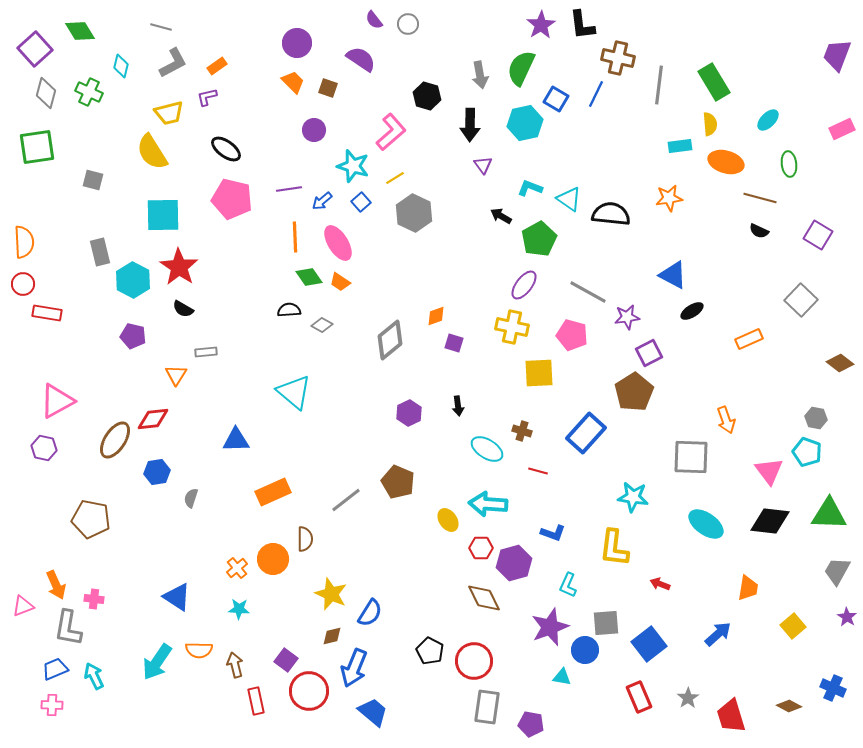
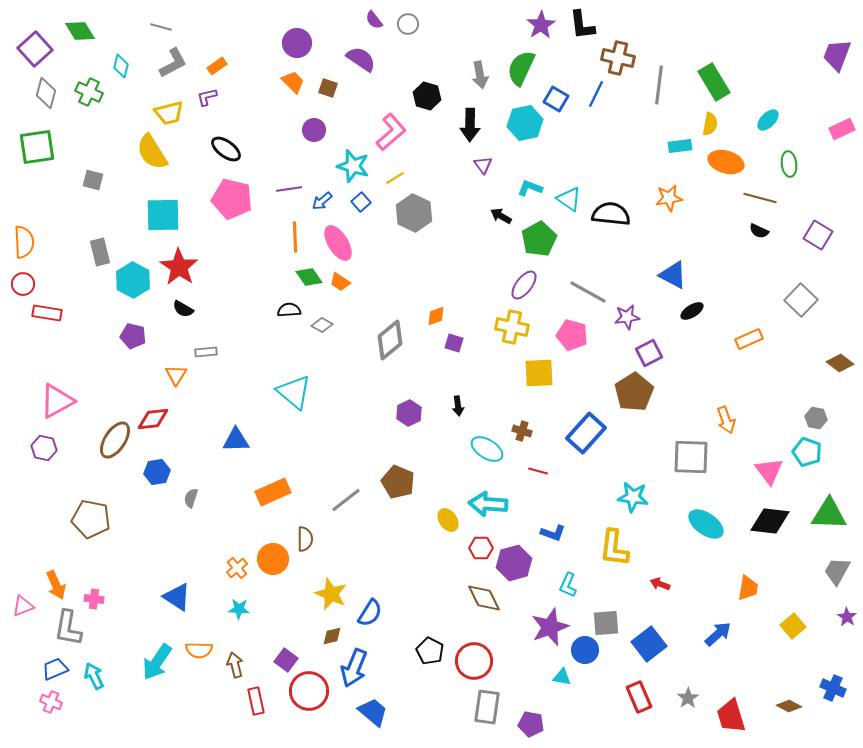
yellow semicircle at (710, 124): rotated 15 degrees clockwise
pink cross at (52, 705): moved 1 px left, 3 px up; rotated 20 degrees clockwise
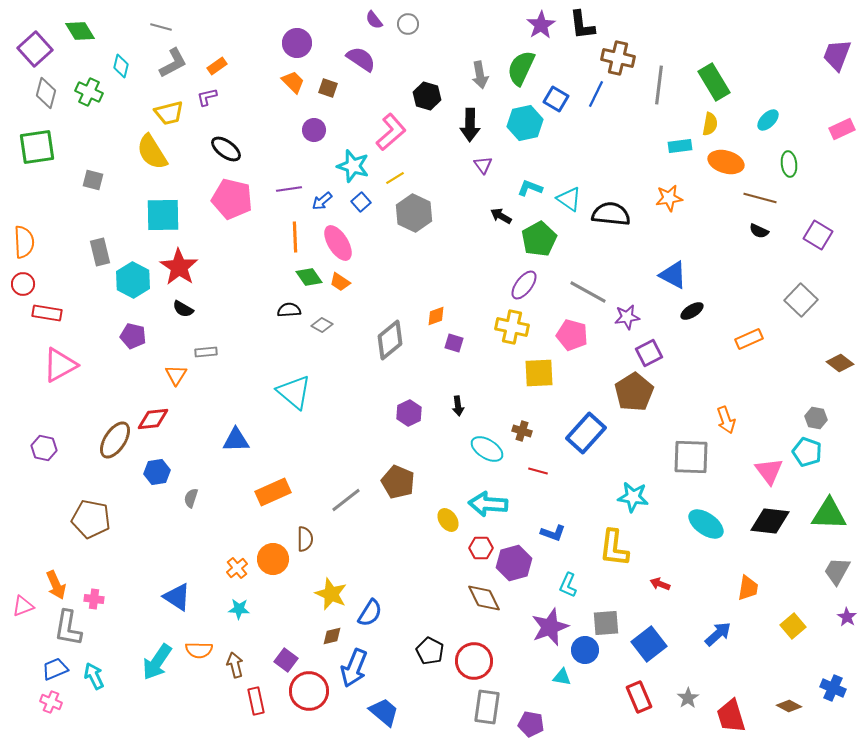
pink triangle at (57, 401): moved 3 px right, 36 px up
blue trapezoid at (373, 712): moved 11 px right
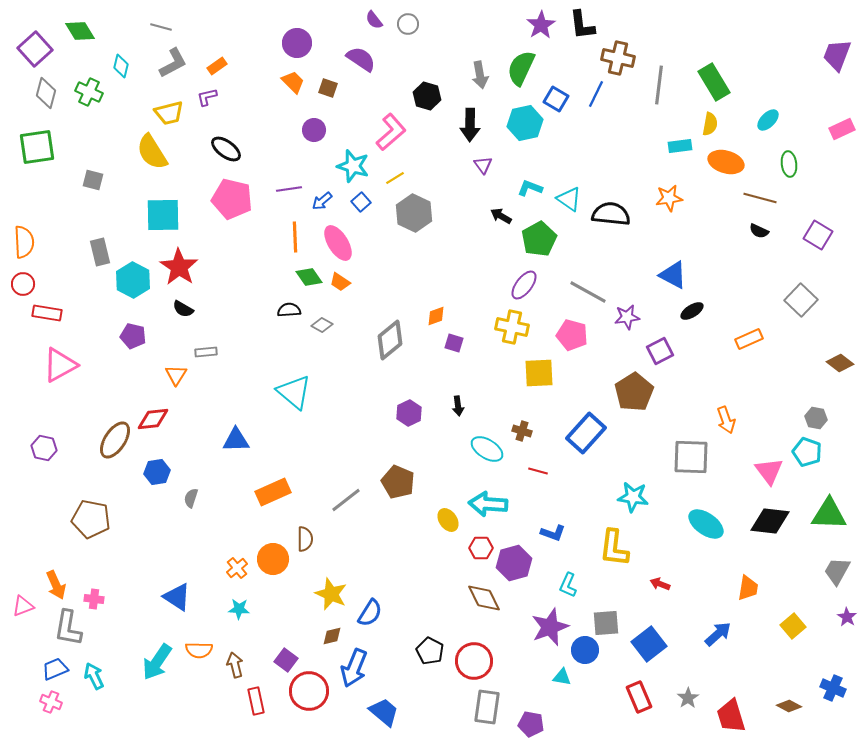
purple square at (649, 353): moved 11 px right, 2 px up
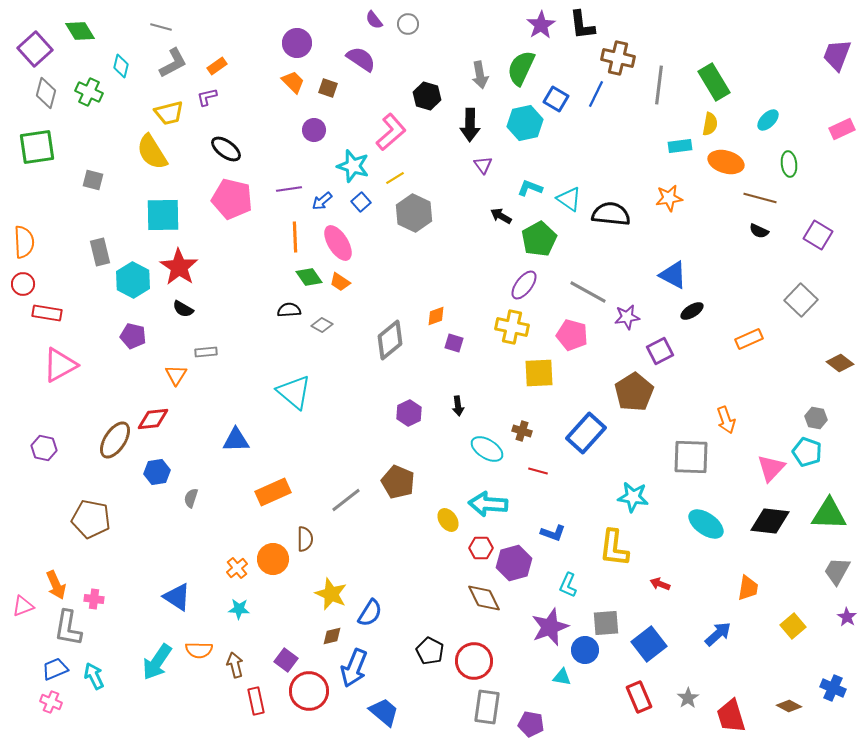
pink triangle at (769, 471): moved 2 px right, 3 px up; rotated 20 degrees clockwise
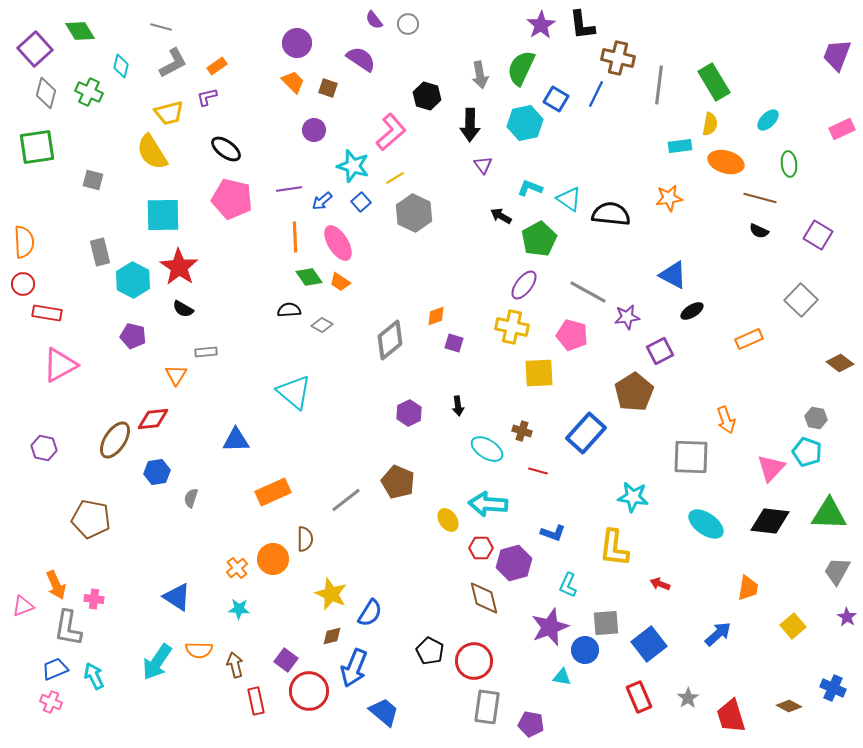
brown diamond at (484, 598): rotated 12 degrees clockwise
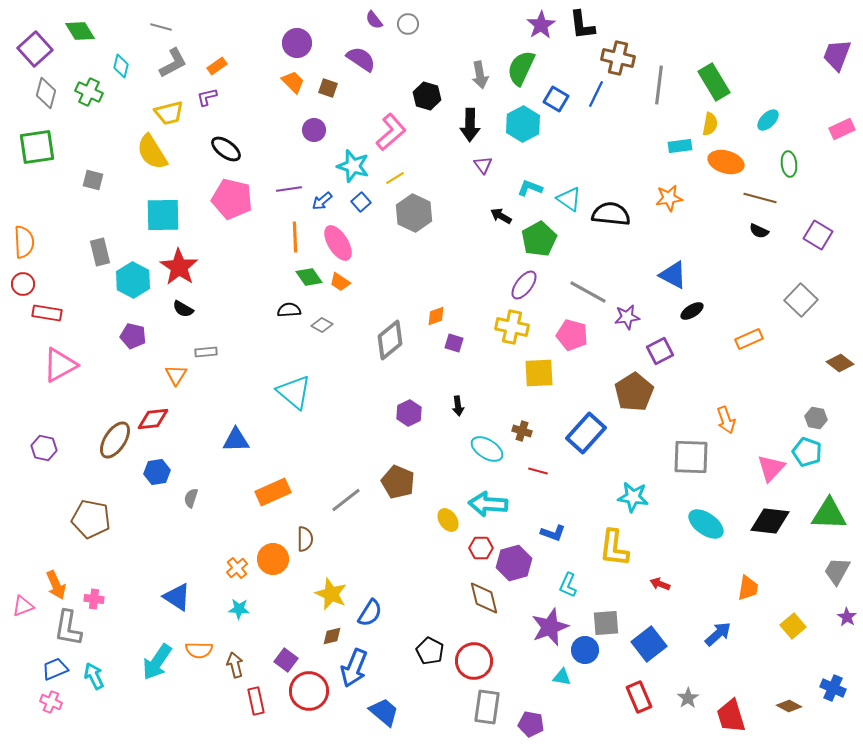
cyan hexagon at (525, 123): moved 2 px left, 1 px down; rotated 16 degrees counterclockwise
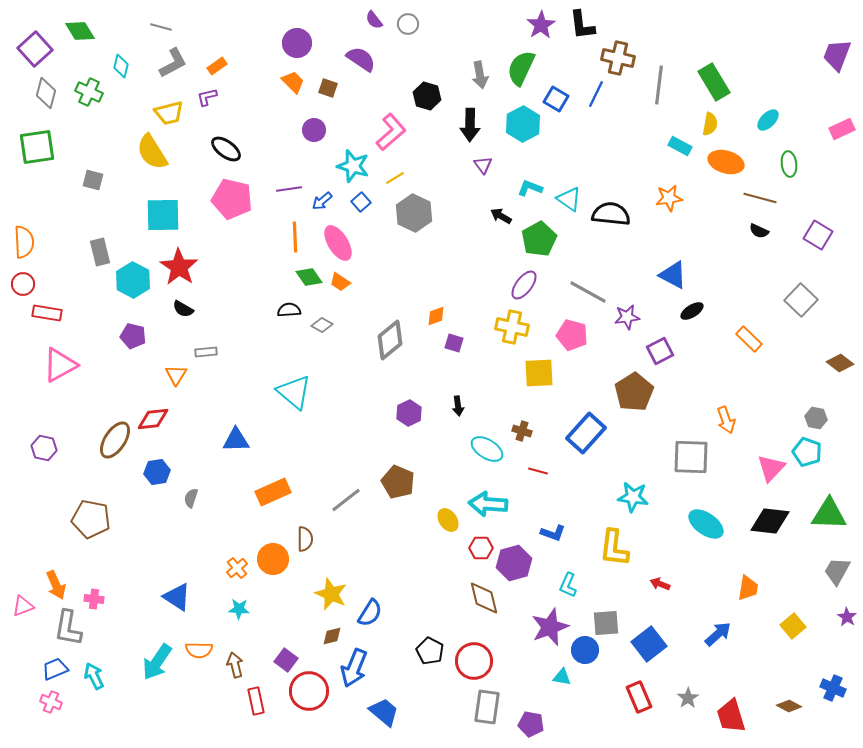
cyan rectangle at (680, 146): rotated 35 degrees clockwise
orange rectangle at (749, 339): rotated 68 degrees clockwise
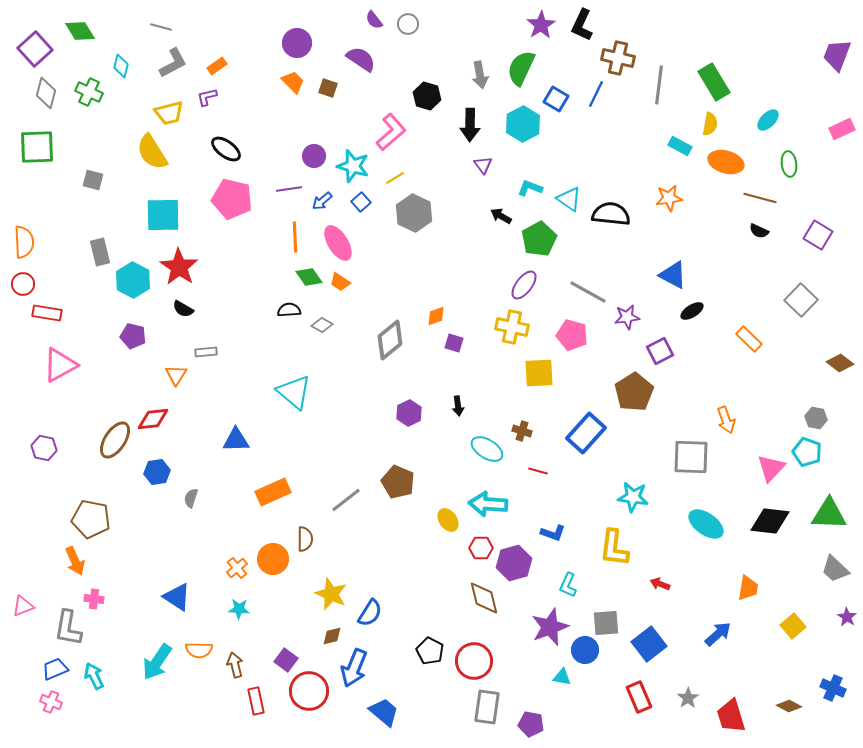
black L-shape at (582, 25): rotated 32 degrees clockwise
purple circle at (314, 130): moved 26 px down
green square at (37, 147): rotated 6 degrees clockwise
gray trapezoid at (837, 571): moved 2 px left, 2 px up; rotated 76 degrees counterclockwise
orange arrow at (56, 585): moved 19 px right, 24 px up
